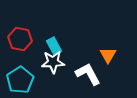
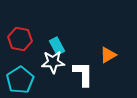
cyan rectangle: moved 3 px right
orange triangle: rotated 30 degrees clockwise
white L-shape: moved 5 px left; rotated 28 degrees clockwise
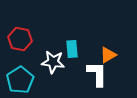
cyan rectangle: moved 15 px right, 3 px down; rotated 24 degrees clockwise
white star: rotated 10 degrees clockwise
white L-shape: moved 14 px right
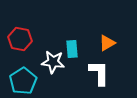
orange triangle: moved 1 px left, 12 px up
white L-shape: moved 2 px right, 1 px up
cyan pentagon: moved 3 px right, 1 px down
